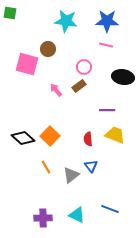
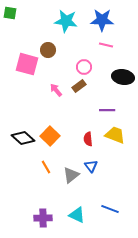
blue star: moved 5 px left, 1 px up
brown circle: moved 1 px down
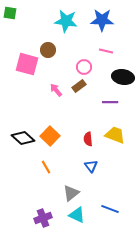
pink line: moved 6 px down
purple line: moved 3 px right, 8 px up
gray triangle: moved 18 px down
purple cross: rotated 18 degrees counterclockwise
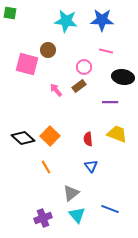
yellow trapezoid: moved 2 px right, 1 px up
cyan triangle: rotated 24 degrees clockwise
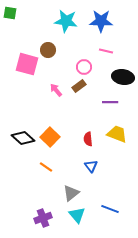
blue star: moved 1 px left, 1 px down
orange square: moved 1 px down
orange line: rotated 24 degrees counterclockwise
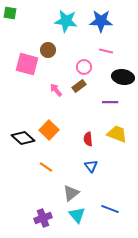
orange square: moved 1 px left, 7 px up
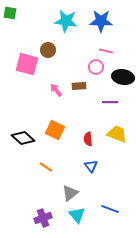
pink circle: moved 12 px right
brown rectangle: rotated 32 degrees clockwise
orange square: moved 6 px right; rotated 18 degrees counterclockwise
gray triangle: moved 1 px left
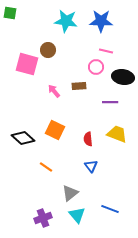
pink arrow: moved 2 px left, 1 px down
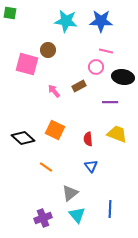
brown rectangle: rotated 24 degrees counterclockwise
blue line: rotated 72 degrees clockwise
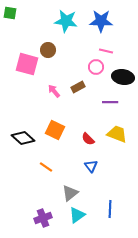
brown rectangle: moved 1 px left, 1 px down
red semicircle: rotated 40 degrees counterclockwise
cyan triangle: rotated 36 degrees clockwise
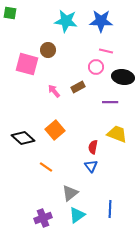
orange square: rotated 24 degrees clockwise
red semicircle: moved 5 px right, 8 px down; rotated 56 degrees clockwise
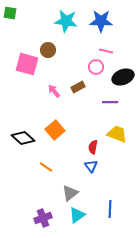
black ellipse: rotated 30 degrees counterclockwise
